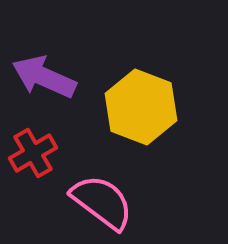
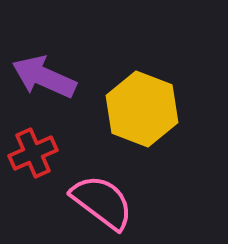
yellow hexagon: moved 1 px right, 2 px down
red cross: rotated 6 degrees clockwise
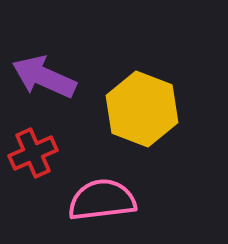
pink semicircle: moved 2 px up; rotated 44 degrees counterclockwise
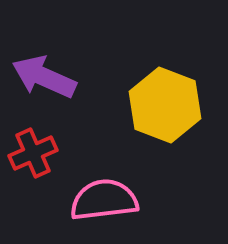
yellow hexagon: moved 23 px right, 4 px up
pink semicircle: moved 2 px right
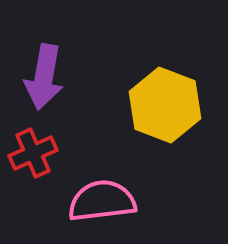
purple arrow: rotated 104 degrees counterclockwise
pink semicircle: moved 2 px left, 1 px down
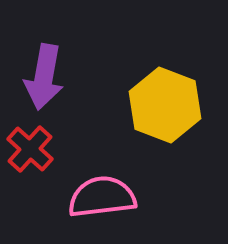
red cross: moved 3 px left, 4 px up; rotated 24 degrees counterclockwise
pink semicircle: moved 4 px up
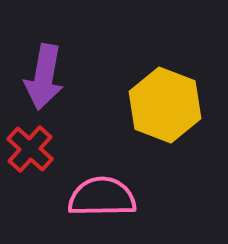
pink semicircle: rotated 6 degrees clockwise
